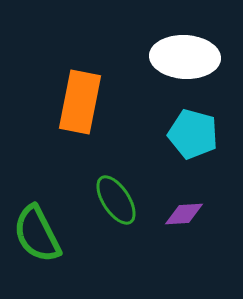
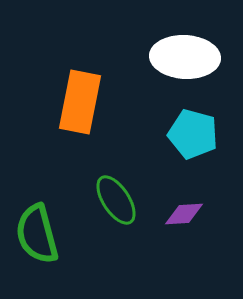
green semicircle: rotated 12 degrees clockwise
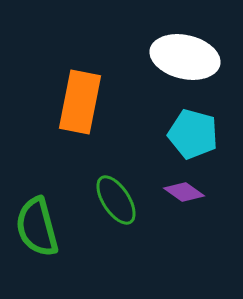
white ellipse: rotated 10 degrees clockwise
purple diamond: moved 22 px up; rotated 39 degrees clockwise
green semicircle: moved 7 px up
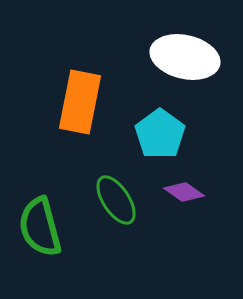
cyan pentagon: moved 33 px left; rotated 21 degrees clockwise
green semicircle: moved 3 px right
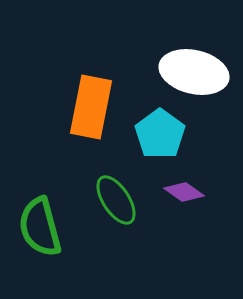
white ellipse: moved 9 px right, 15 px down
orange rectangle: moved 11 px right, 5 px down
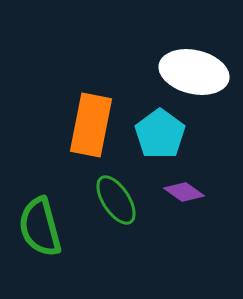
orange rectangle: moved 18 px down
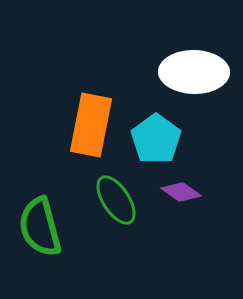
white ellipse: rotated 12 degrees counterclockwise
cyan pentagon: moved 4 px left, 5 px down
purple diamond: moved 3 px left
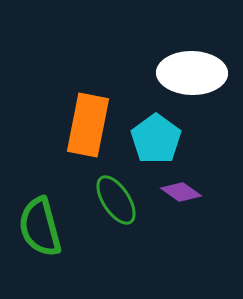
white ellipse: moved 2 px left, 1 px down
orange rectangle: moved 3 px left
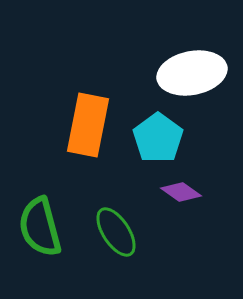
white ellipse: rotated 12 degrees counterclockwise
cyan pentagon: moved 2 px right, 1 px up
green ellipse: moved 32 px down
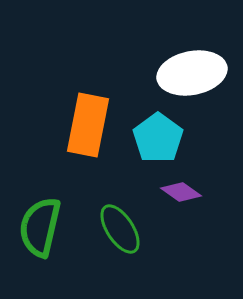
green semicircle: rotated 28 degrees clockwise
green ellipse: moved 4 px right, 3 px up
